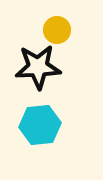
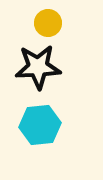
yellow circle: moved 9 px left, 7 px up
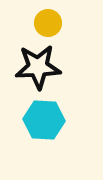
cyan hexagon: moved 4 px right, 5 px up; rotated 9 degrees clockwise
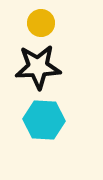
yellow circle: moved 7 px left
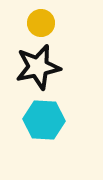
black star: rotated 9 degrees counterclockwise
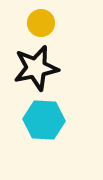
black star: moved 2 px left, 1 px down
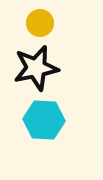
yellow circle: moved 1 px left
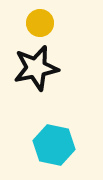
cyan hexagon: moved 10 px right, 25 px down; rotated 9 degrees clockwise
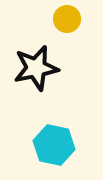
yellow circle: moved 27 px right, 4 px up
